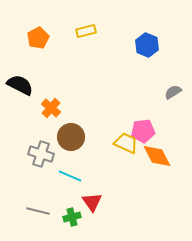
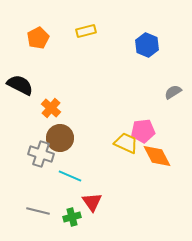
brown circle: moved 11 px left, 1 px down
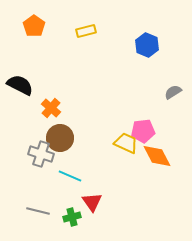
orange pentagon: moved 4 px left, 12 px up; rotated 10 degrees counterclockwise
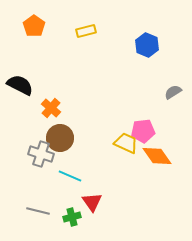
orange diamond: rotated 8 degrees counterclockwise
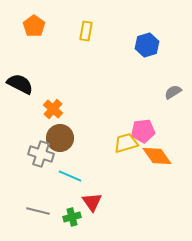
yellow rectangle: rotated 66 degrees counterclockwise
blue hexagon: rotated 20 degrees clockwise
black semicircle: moved 1 px up
orange cross: moved 2 px right, 1 px down
yellow trapezoid: rotated 40 degrees counterclockwise
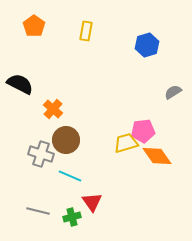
brown circle: moved 6 px right, 2 px down
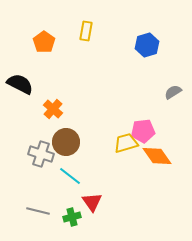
orange pentagon: moved 10 px right, 16 px down
brown circle: moved 2 px down
cyan line: rotated 15 degrees clockwise
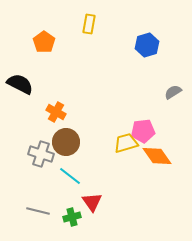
yellow rectangle: moved 3 px right, 7 px up
orange cross: moved 3 px right, 3 px down; rotated 12 degrees counterclockwise
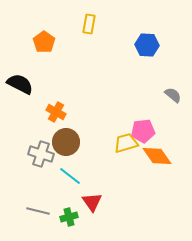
blue hexagon: rotated 20 degrees clockwise
gray semicircle: moved 3 px down; rotated 72 degrees clockwise
green cross: moved 3 px left
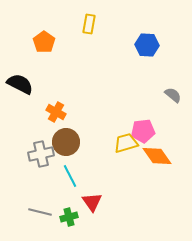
gray cross: rotated 30 degrees counterclockwise
cyan line: rotated 25 degrees clockwise
gray line: moved 2 px right, 1 px down
